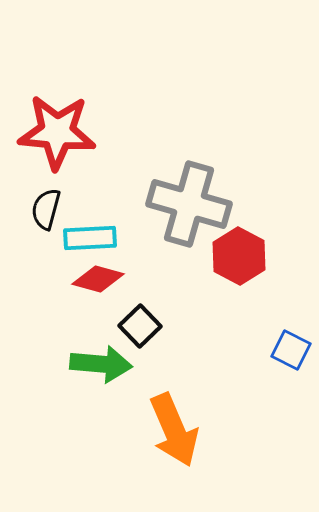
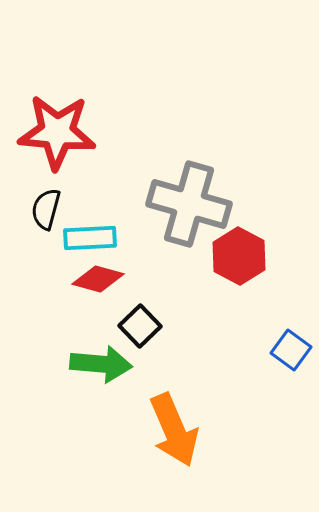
blue square: rotated 9 degrees clockwise
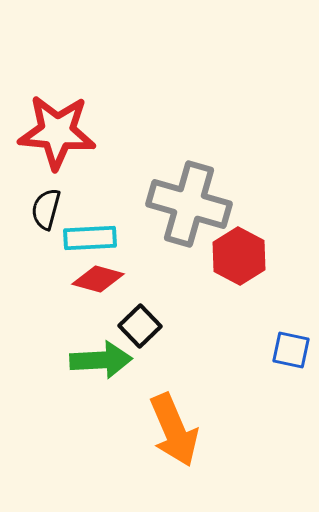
blue square: rotated 24 degrees counterclockwise
green arrow: moved 4 px up; rotated 8 degrees counterclockwise
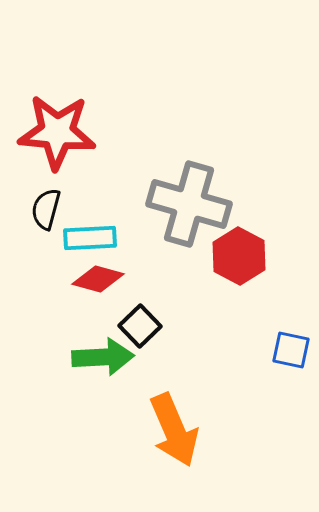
green arrow: moved 2 px right, 3 px up
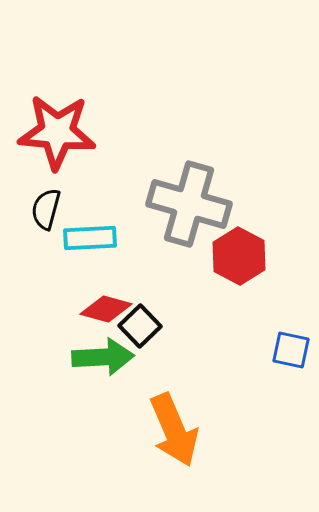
red diamond: moved 8 px right, 30 px down
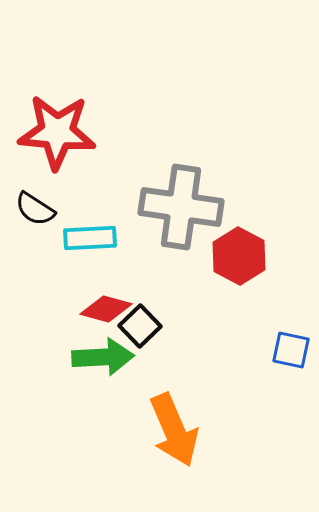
gray cross: moved 8 px left, 3 px down; rotated 8 degrees counterclockwise
black semicircle: moved 11 px left; rotated 72 degrees counterclockwise
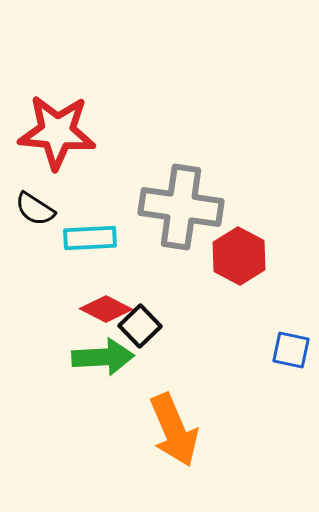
red diamond: rotated 12 degrees clockwise
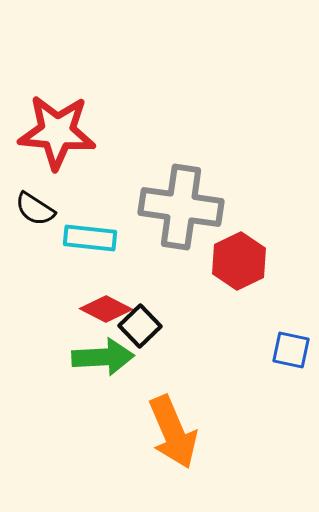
cyan rectangle: rotated 9 degrees clockwise
red hexagon: moved 5 px down; rotated 6 degrees clockwise
orange arrow: moved 1 px left, 2 px down
